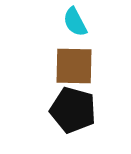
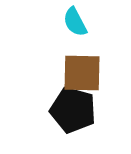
brown square: moved 8 px right, 7 px down
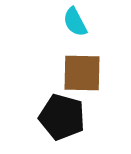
black pentagon: moved 11 px left, 7 px down
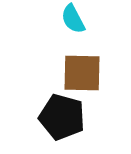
cyan semicircle: moved 2 px left, 3 px up
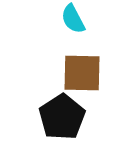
black pentagon: rotated 24 degrees clockwise
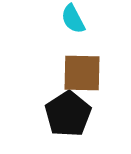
black pentagon: moved 6 px right, 3 px up
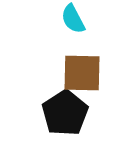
black pentagon: moved 3 px left, 1 px up
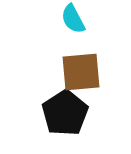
brown square: moved 1 px left, 1 px up; rotated 6 degrees counterclockwise
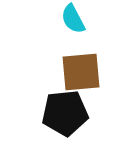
black pentagon: rotated 27 degrees clockwise
